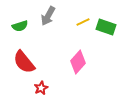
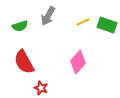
green rectangle: moved 1 px right, 2 px up
red semicircle: rotated 10 degrees clockwise
red star: rotated 24 degrees counterclockwise
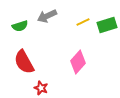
gray arrow: moved 1 px left; rotated 36 degrees clockwise
green rectangle: rotated 36 degrees counterclockwise
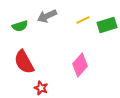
yellow line: moved 2 px up
pink diamond: moved 2 px right, 3 px down
